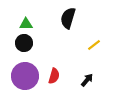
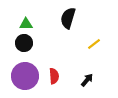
yellow line: moved 1 px up
red semicircle: rotated 21 degrees counterclockwise
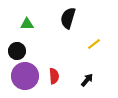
green triangle: moved 1 px right
black circle: moved 7 px left, 8 px down
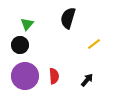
green triangle: rotated 48 degrees counterclockwise
black circle: moved 3 px right, 6 px up
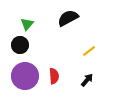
black semicircle: rotated 45 degrees clockwise
yellow line: moved 5 px left, 7 px down
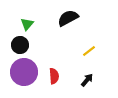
purple circle: moved 1 px left, 4 px up
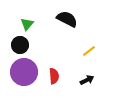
black semicircle: moved 1 px left, 1 px down; rotated 55 degrees clockwise
black arrow: rotated 24 degrees clockwise
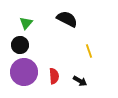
green triangle: moved 1 px left, 1 px up
yellow line: rotated 72 degrees counterclockwise
black arrow: moved 7 px left, 1 px down; rotated 56 degrees clockwise
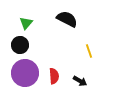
purple circle: moved 1 px right, 1 px down
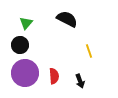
black arrow: rotated 40 degrees clockwise
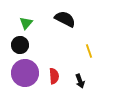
black semicircle: moved 2 px left
